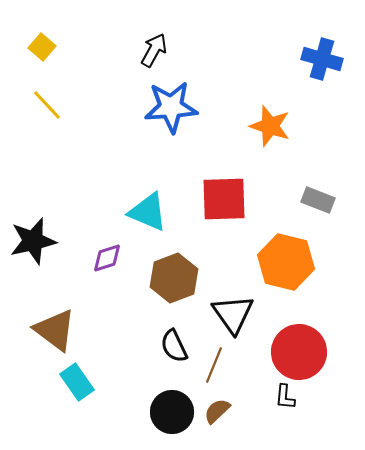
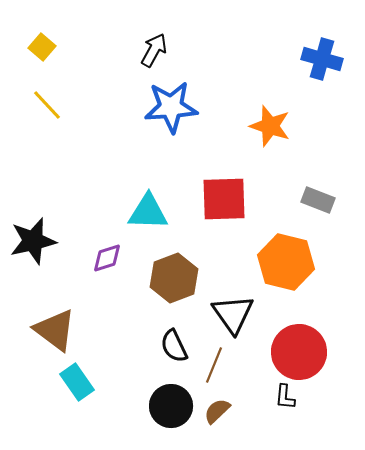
cyan triangle: rotated 21 degrees counterclockwise
black circle: moved 1 px left, 6 px up
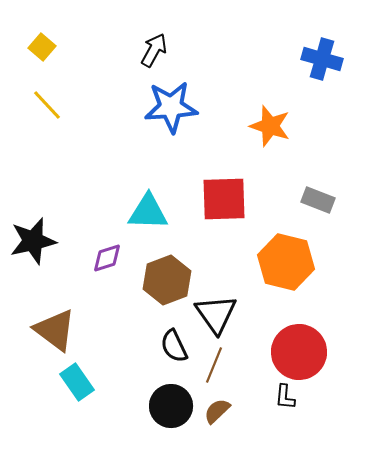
brown hexagon: moved 7 px left, 2 px down
black triangle: moved 17 px left
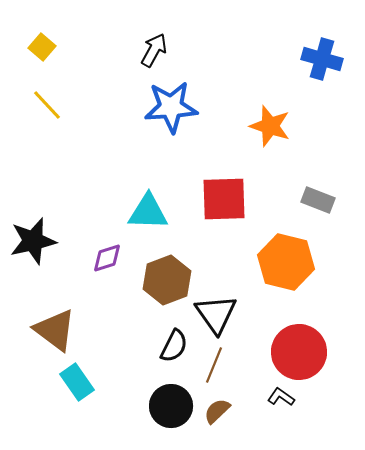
black semicircle: rotated 128 degrees counterclockwise
black L-shape: moved 4 px left; rotated 120 degrees clockwise
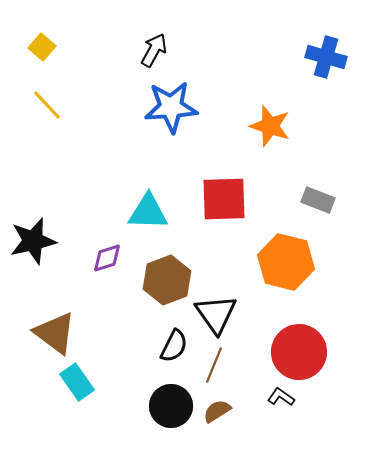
blue cross: moved 4 px right, 2 px up
brown triangle: moved 3 px down
brown semicircle: rotated 12 degrees clockwise
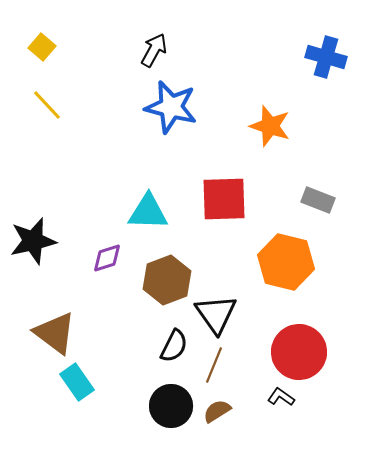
blue star: rotated 18 degrees clockwise
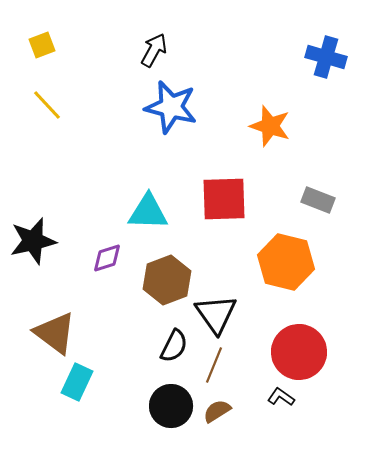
yellow square: moved 2 px up; rotated 28 degrees clockwise
cyan rectangle: rotated 60 degrees clockwise
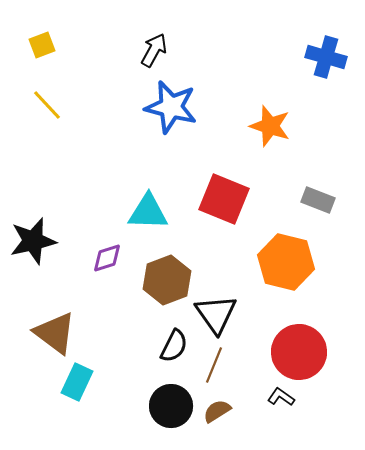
red square: rotated 24 degrees clockwise
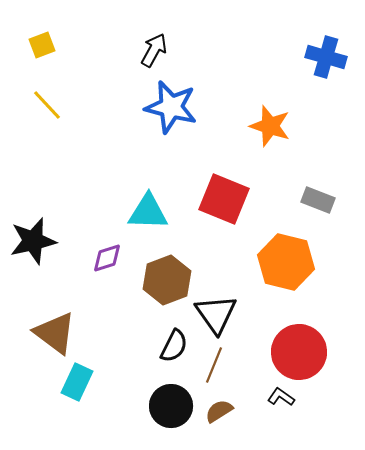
brown semicircle: moved 2 px right
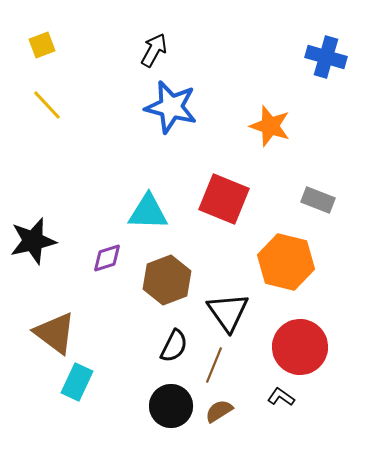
black triangle: moved 12 px right, 2 px up
red circle: moved 1 px right, 5 px up
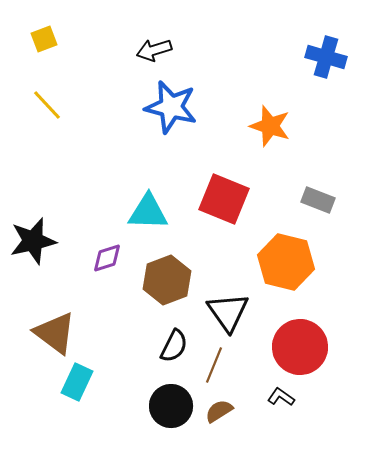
yellow square: moved 2 px right, 6 px up
black arrow: rotated 136 degrees counterclockwise
